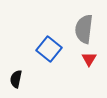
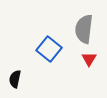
black semicircle: moved 1 px left
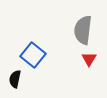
gray semicircle: moved 1 px left, 1 px down
blue square: moved 16 px left, 6 px down
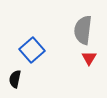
blue square: moved 1 px left, 5 px up; rotated 10 degrees clockwise
red triangle: moved 1 px up
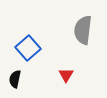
blue square: moved 4 px left, 2 px up
red triangle: moved 23 px left, 17 px down
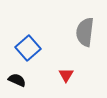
gray semicircle: moved 2 px right, 2 px down
black semicircle: moved 2 px right, 1 px down; rotated 102 degrees clockwise
